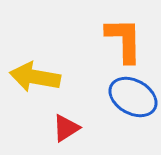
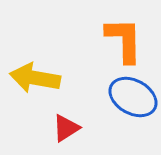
yellow arrow: moved 1 px down
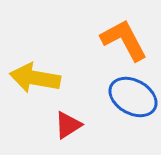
orange L-shape: rotated 27 degrees counterclockwise
red triangle: moved 2 px right, 3 px up
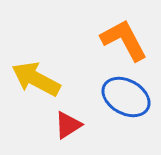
yellow arrow: moved 1 px right, 1 px down; rotated 18 degrees clockwise
blue ellipse: moved 7 px left
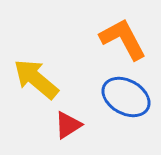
orange L-shape: moved 1 px left, 1 px up
yellow arrow: rotated 12 degrees clockwise
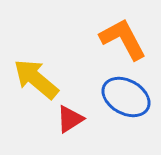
red triangle: moved 2 px right, 6 px up
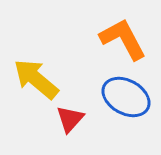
red triangle: rotated 16 degrees counterclockwise
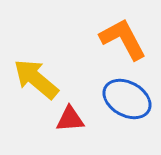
blue ellipse: moved 1 px right, 2 px down
red triangle: rotated 44 degrees clockwise
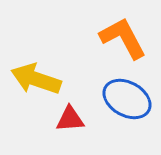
orange L-shape: moved 1 px up
yellow arrow: rotated 21 degrees counterclockwise
